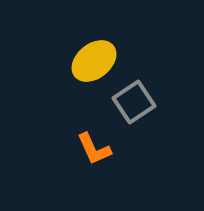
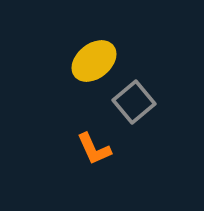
gray square: rotated 6 degrees counterclockwise
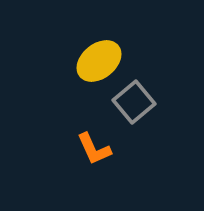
yellow ellipse: moved 5 px right
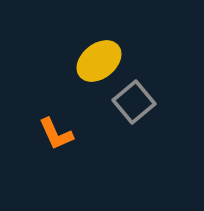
orange L-shape: moved 38 px left, 15 px up
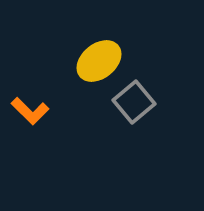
orange L-shape: moved 26 px left, 23 px up; rotated 21 degrees counterclockwise
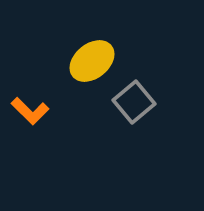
yellow ellipse: moved 7 px left
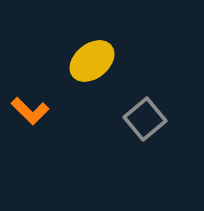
gray square: moved 11 px right, 17 px down
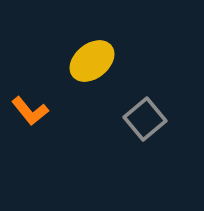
orange L-shape: rotated 6 degrees clockwise
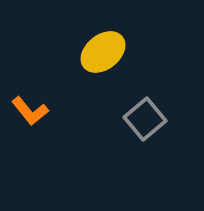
yellow ellipse: moved 11 px right, 9 px up
